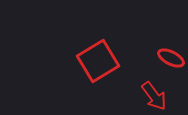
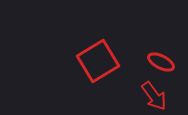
red ellipse: moved 10 px left, 4 px down
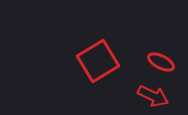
red arrow: moved 1 px left; rotated 28 degrees counterclockwise
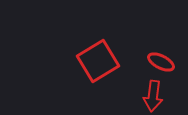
red arrow: rotated 72 degrees clockwise
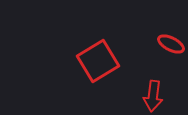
red ellipse: moved 10 px right, 18 px up
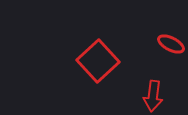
red square: rotated 12 degrees counterclockwise
